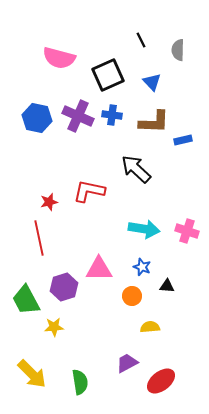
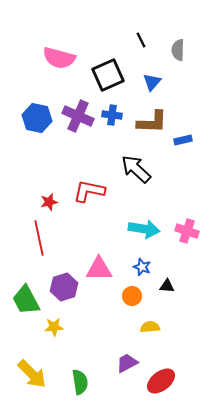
blue triangle: rotated 24 degrees clockwise
brown L-shape: moved 2 px left
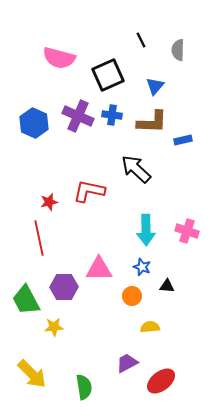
blue triangle: moved 3 px right, 4 px down
blue hexagon: moved 3 px left, 5 px down; rotated 12 degrees clockwise
cyan arrow: moved 2 px right, 1 px down; rotated 80 degrees clockwise
purple hexagon: rotated 16 degrees clockwise
green semicircle: moved 4 px right, 5 px down
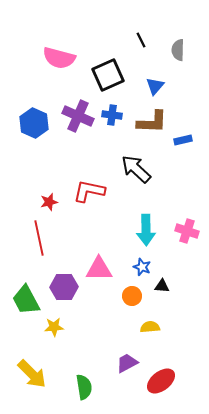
black triangle: moved 5 px left
